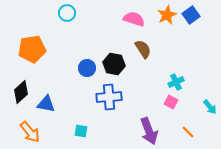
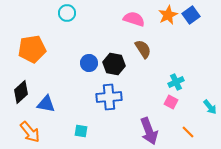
orange star: moved 1 px right
blue circle: moved 2 px right, 5 px up
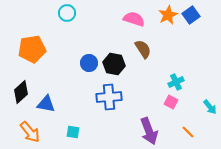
cyan square: moved 8 px left, 1 px down
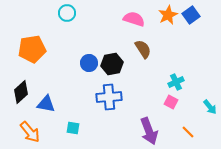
black hexagon: moved 2 px left; rotated 20 degrees counterclockwise
cyan square: moved 4 px up
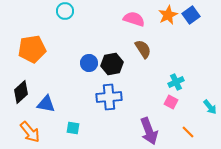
cyan circle: moved 2 px left, 2 px up
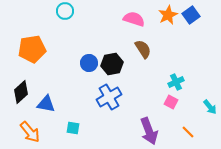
blue cross: rotated 25 degrees counterclockwise
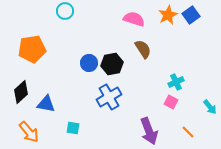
orange arrow: moved 1 px left
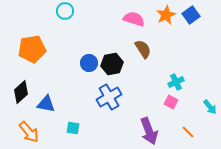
orange star: moved 2 px left
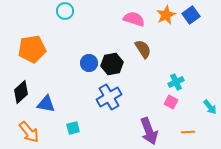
cyan square: rotated 24 degrees counterclockwise
orange line: rotated 48 degrees counterclockwise
